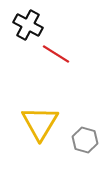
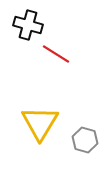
black cross: rotated 12 degrees counterclockwise
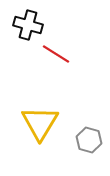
gray hexagon: moved 4 px right
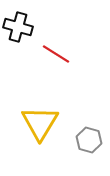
black cross: moved 10 px left, 2 px down
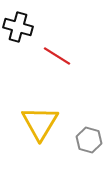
red line: moved 1 px right, 2 px down
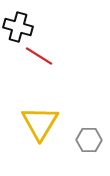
red line: moved 18 px left
gray hexagon: rotated 15 degrees counterclockwise
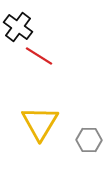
black cross: rotated 20 degrees clockwise
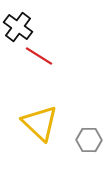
yellow triangle: rotated 18 degrees counterclockwise
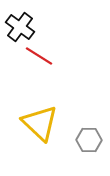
black cross: moved 2 px right
